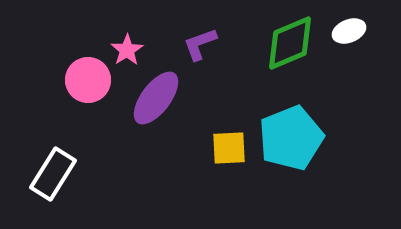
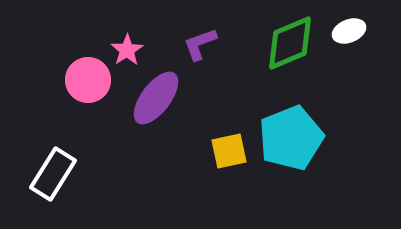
yellow square: moved 3 px down; rotated 9 degrees counterclockwise
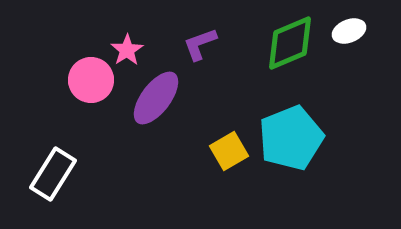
pink circle: moved 3 px right
yellow square: rotated 18 degrees counterclockwise
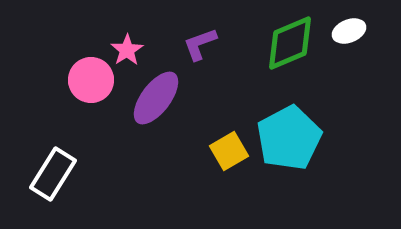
cyan pentagon: moved 2 px left; rotated 6 degrees counterclockwise
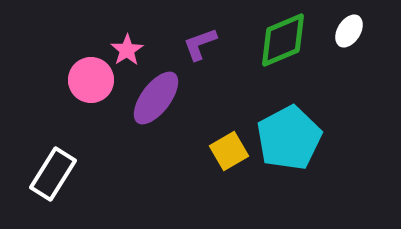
white ellipse: rotated 36 degrees counterclockwise
green diamond: moved 7 px left, 3 px up
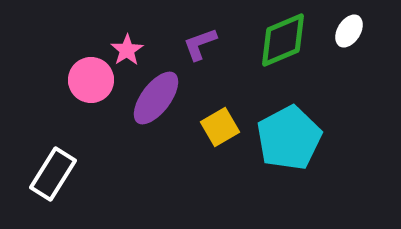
yellow square: moved 9 px left, 24 px up
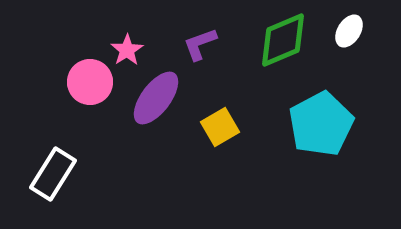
pink circle: moved 1 px left, 2 px down
cyan pentagon: moved 32 px right, 14 px up
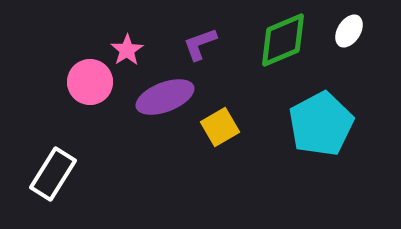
purple ellipse: moved 9 px right, 1 px up; rotated 32 degrees clockwise
